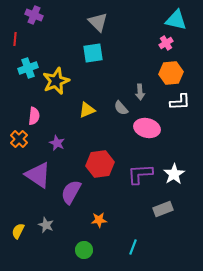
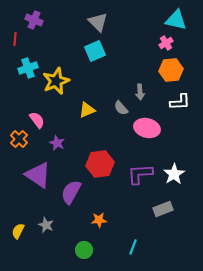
purple cross: moved 5 px down
cyan square: moved 2 px right, 2 px up; rotated 15 degrees counterclockwise
orange hexagon: moved 3 px up
pink semicircle: moved 3 px right, 4 px down; rotated 42 degrees counterclockwise
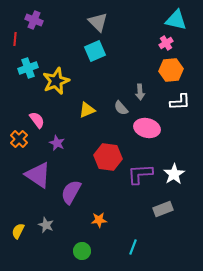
red hexagon: moved 8 px right, 7 px up; rotated 16 degrees clockwise
green circle: moved 2 px left, 1 px down
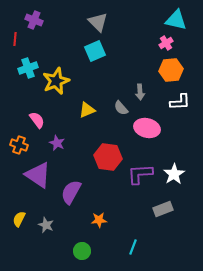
orange cross: moved 6 px down; rotated 24 degrees counterclockwise
yellow semicircle: moved 1 px right, 12 px up
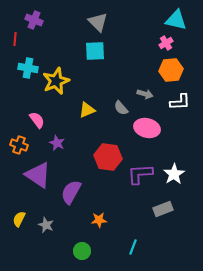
cyan square: rotated 20 degrees clockwise
cyan cross: rotated 30 degrees clockwise
gray arrow: moved 5 px right, 2 px down; rotated 70 degrees counterclockwise
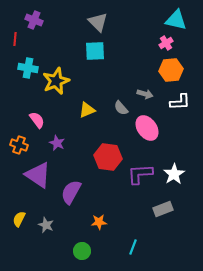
pink ellipse: rotated 40 degrees clockwise
orange star: moved 2 px down
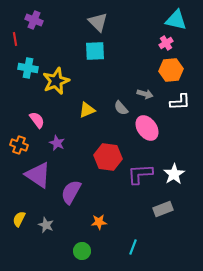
red line: rotated 16 degrees counterclockwise
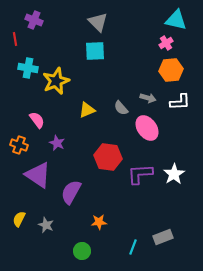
gray arrow: moved 3 px right, 4 px down
gray rectangle: moved 28 px down
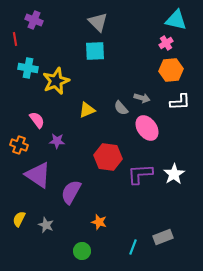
gray arrow: moved 6 px left
purple star: moved 2 px up; rotated 21 degrees counterclockwise
orange star: rotated 21 degrees clockwise
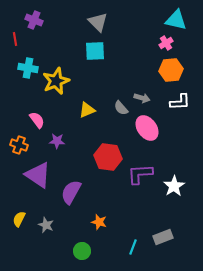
white star: moved 12 px down
